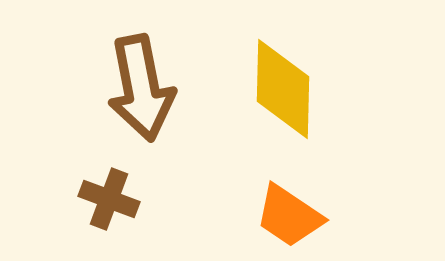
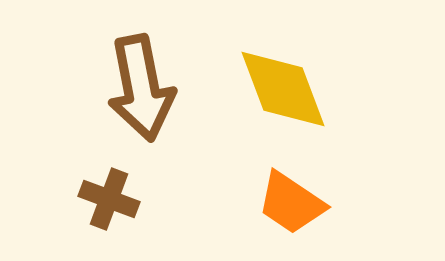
yellow diamond: rotated 22 degrees counterclockwise
orange trapezoid: moved 2 px right, 13 px up
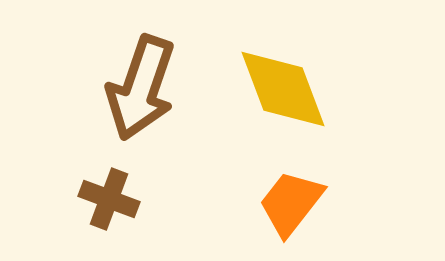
brown arrow: rotated 30 degrees clockwise
orange trapezoid: rotated 94 degrees clockwise
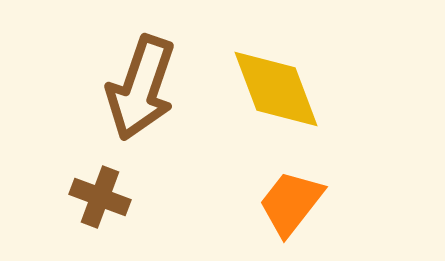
yellow diamond: moved 7 px left
brown cross: moved 9 px left, 2 px up
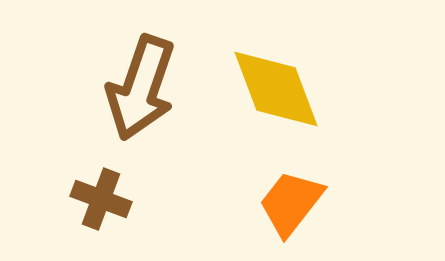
brown cross: moved 1 px right, 2 px down
